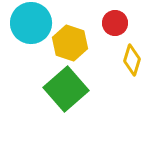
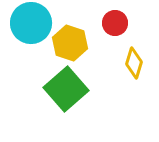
yellow diamond: moved 2 px right, 3 px down
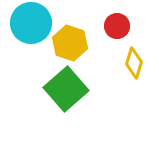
red circle: moved 2 px right, 3 px down
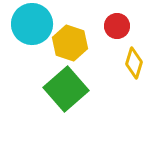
cyan circle: moved 1 px right, 1 px down
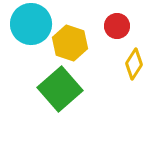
cyan circle: moved 1 px left
yellow diamond: moved 1 px down; rotated 16 degrees clockwise
green square: moved 6 px left
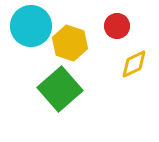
cyan circle: moved 2 px down
yellow diamond: rotated 32 degrees clockwise
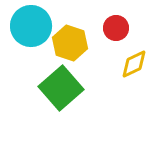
red circle: moved 1 px left, 2 px down
green square: moved 1 px right, 1 px up
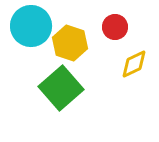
red circle: moved 1 px left, 1 px up
